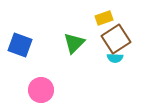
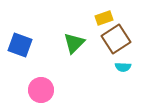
cyan semicircle: moved 8 px right, 9 px down
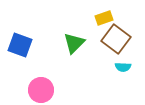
brown square: rotated 20 degrees counterclockwise
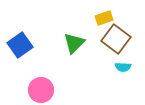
blue square: rotated 35 degrees clockwise
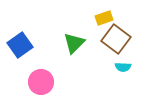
pink circle: moved 8 px up
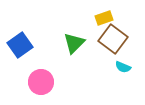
brown square: moved 3 px left
cyan semicircle: rotated 21 degrees clockwise
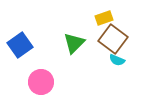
cyan semicircle: moved 6 px left, 7 px up
